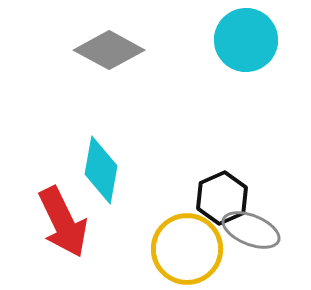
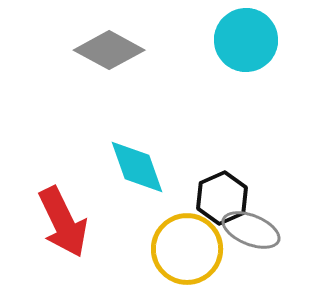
cyan diamond: moved 36 px right, 3 px up; rotated 30 degrees counterclockwise
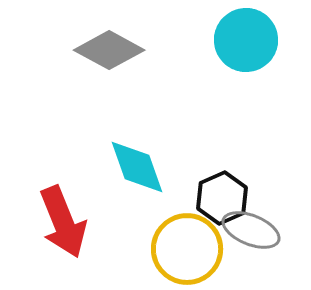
red arrow: rotated 4 degrees clockwise
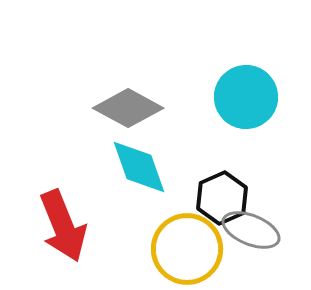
cyan circle: moved 57 px down
gray diamond: moved 19 px right, 58 px down
cyan diamond: moved 2 px right
red arrow: moved 4 px down
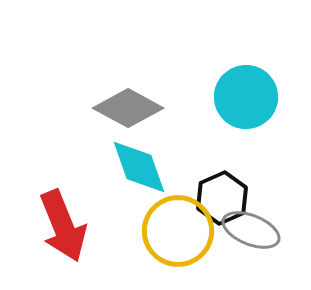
yellow circle: moved 9 px left, 18 px up
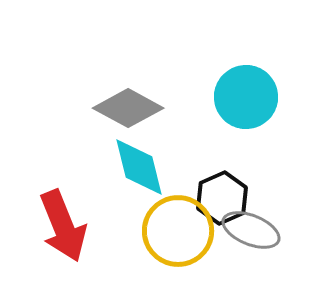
cyan diamond: rotated 6 degrees clockwise
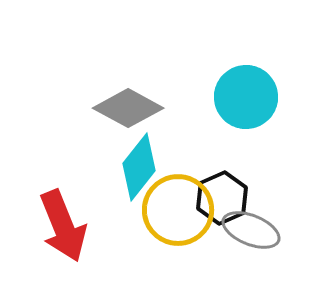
cyan diamond: rotated 52 degrees clockwise
yellow circle: moved 21 px up
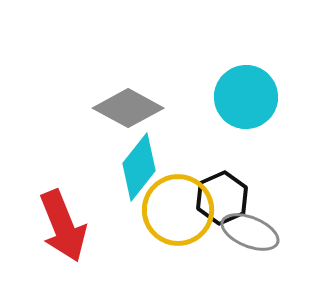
gray ellipse: moved 1 px left, 2 px down
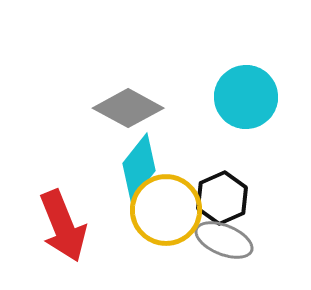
yellow circle: moved 12 px left
gray ellipse: moved 26 px left, 8 px down
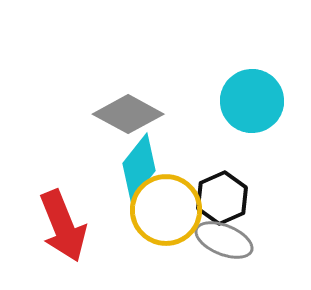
cyan circle: moved 6 px right, 4 px down
gray diamond: moved 6 px down
